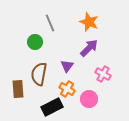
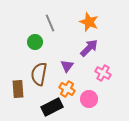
pink cross: moved 1 px up
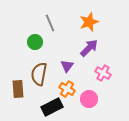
orange star: rotated 30 degrees clockwise
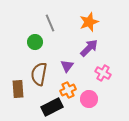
orange cross: moved 1 px right, 1 px down; rotated 35 degrees clockwise
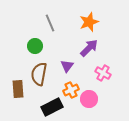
green circle: moved 4 px down
orange cross: moved 3 px right
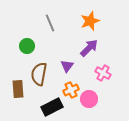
orange star: moved 1 px right, 1 px up
green circle: moved 8 px left
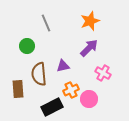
gray line: moved 4 px left
purple triangle: moved 4 px left; rotated 40 degrees clockwise
brown semicircle: rotated 15 degrees counterclockwise
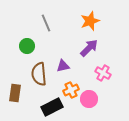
brown rectangle: moved 3 px left, 4 px down; rotated 12 degrees clockwise
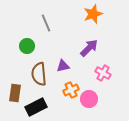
orange star: moved 3 px right, 7 px up
black rectangle: moved 16 px left
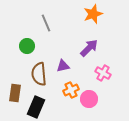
black rectangle: rotated 40 degrees counterclockwise
